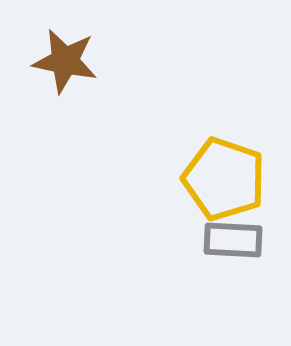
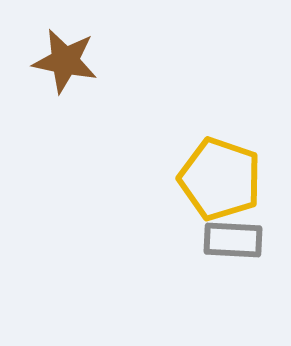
yellow pentagon: moved 4 px left
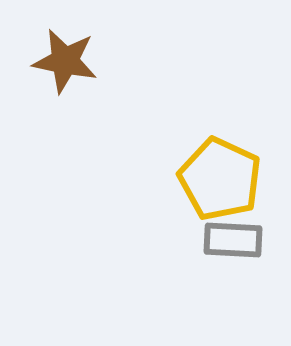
yellow pentagon: rotated 6 degrees clockwise
